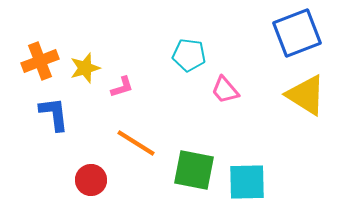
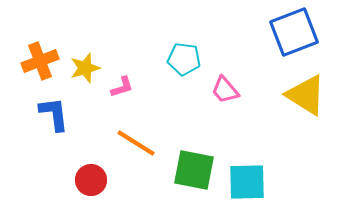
blue square: moved 3 px left, 1 px up
cyan pentagon: moved 5 px left, 4 px down
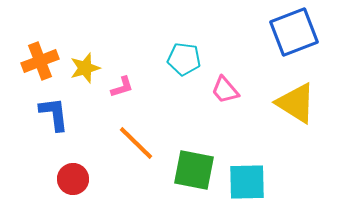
yellow triangle: moved 10 px left, 8 px down
orange line: rotated 12 degrees clockwise
red circle: moved 18 px left, 1 px up
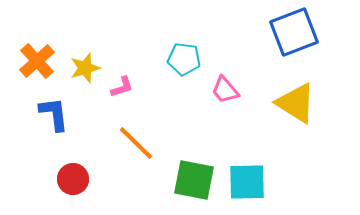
orange cross: moved 3 px left; rotated 21 degrees counterclockwise
green square: moved 10 px down
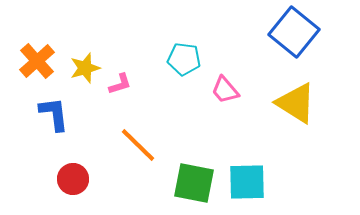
blue square: rotated 30 degrees counterclockwise
pink L-shape: moved 2 px left, 3 px up
orange line: moved 2 px right, 2 px down
green square: moved 3 px down
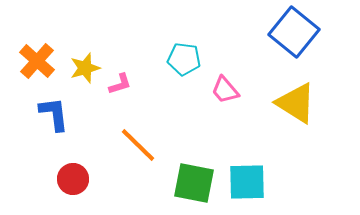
orange cross: rotated 6 degrees counterclockwise
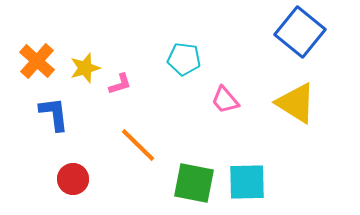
blue square: moved 6 px right
pink trapezoid: moved 10 px down
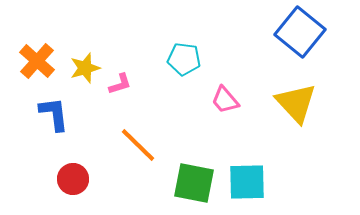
yellow triangle: rotated 15 degrees clockwise
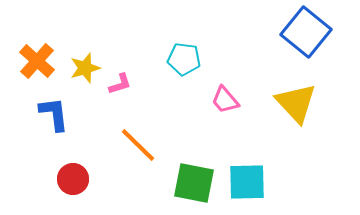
blue square: moved 6 px right
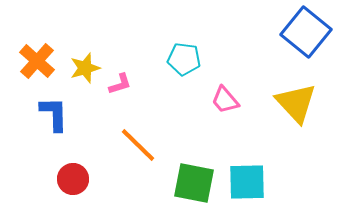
blue L-shape: rotated 6 degrees clockwise
